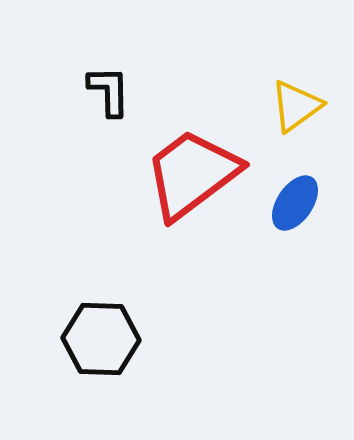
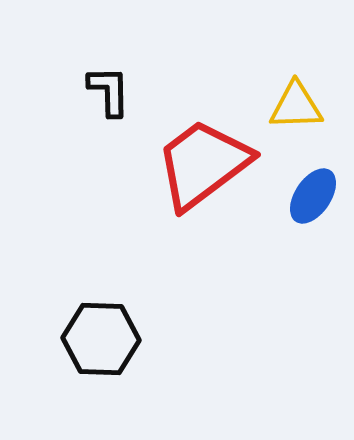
yellow triangle: rotated 34 degrees clockwise
red trapezoid: moved 11 px right, 10 px up
blue ellipse: moved 18 px right, 7 px up
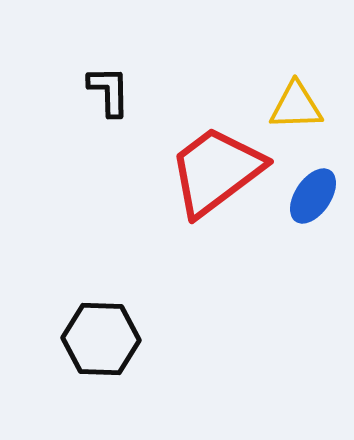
red trapezoid: moved 13 px right, 7 px down
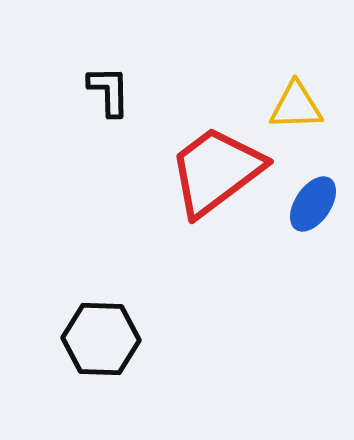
blue ellipse: moved 8 px down
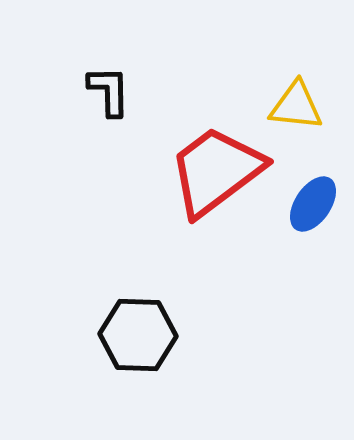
yellow triangle: rotated 8 degrees clockwise
black hexagon: moved 37 px right, 4 px up
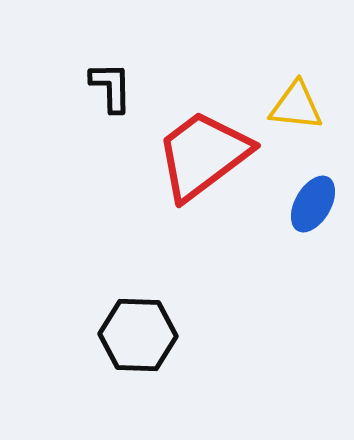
black L-shape: moved 2 px right, 4 px up
red trapezoid: moved 13 px left, 16 px up
blue ellipse: rotated 4 degrees counterclockwise
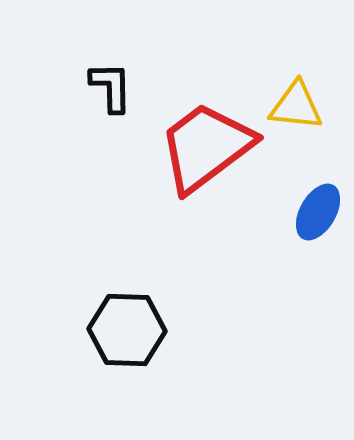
red trapezoid: moved 3 px right, 8 px up
blue ellipse: moved 5 px right, 8 px down
black hexagon: moved 11 px left, 5 px up
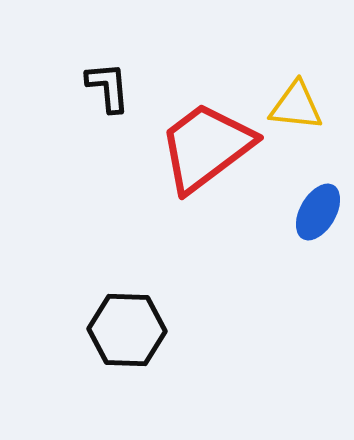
black L-shape: moved 3 px left; rotated 4 degrees counterclockwise
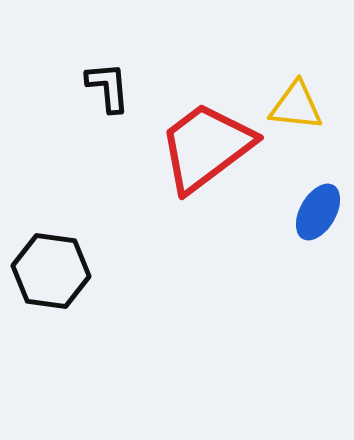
black hexagon: moved 76 px left, 59 px up; rotated 6 degrees clockwise
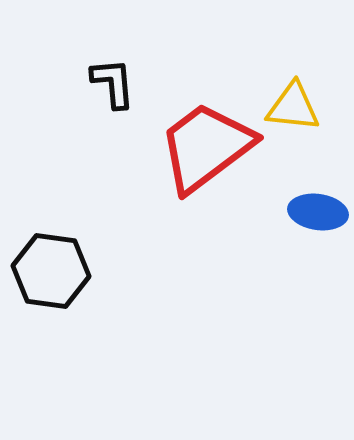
black L-shape: moved 5 px right, 4 px up
yellow triangle: moved 3 px left, 1 px down
blue ellipse: rotated 68 degrees clockwise
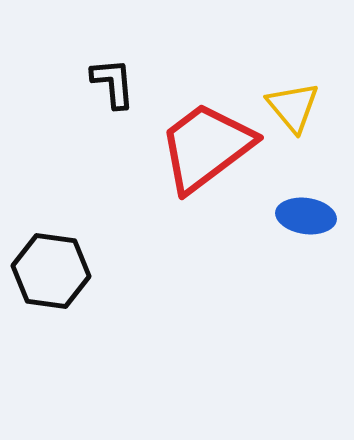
yellow triangle: rotated 44 degrees clockwise
blue ellipse: moved 12 px left, 4 px down
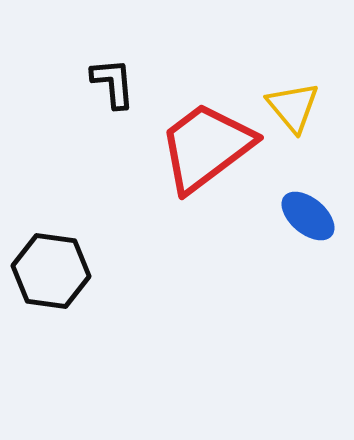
blue ellipse: moved 2 px right; rotated 32 degrees clockwise
